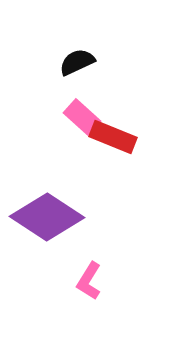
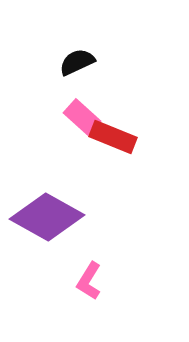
purple diamond: rotated 4 degrees counterclockwise
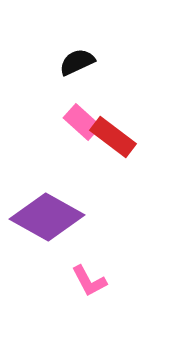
pink rectangle: moved 5 px down
red rectangle: rotated 15 degrees clockwise
pink L-shape: rotated 60 degrees counterclockwise
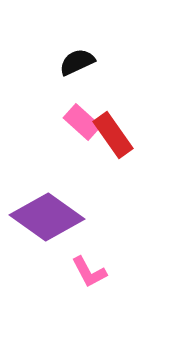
red rectangle: moved 2 px up; rotated 18 degrees clockwise
purple diamond: rotated 6 degrees clockwise
pink L-shape: moved 9 px up
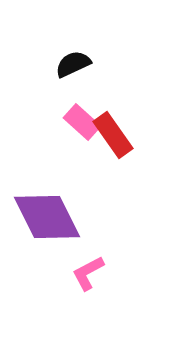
black semicircle: moved 4 px left, 2 px down
purple diamond: rotated 28 degrees clockwise
pink L-shape: moved 1 px left, 1 px down; rotated 90 degrees clockwise
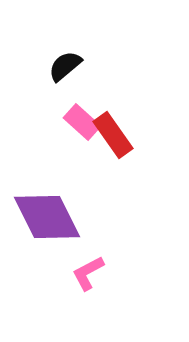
black semicircle: moved 8 px left, 2 px down; rotated 15 degrees counterclockwise
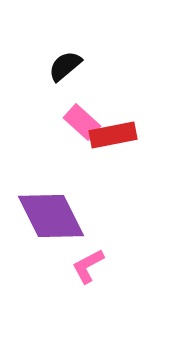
red rectangle: rotated 66 degrees counterclockwise
purple diamond: moved 4 px right, 1 px up
pink L-shape: moved 7 px up
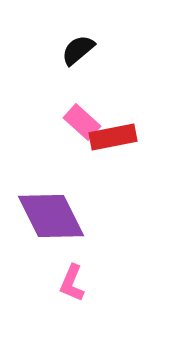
black semicircle: moved 13 px right, 16 px up
red rectangle: moved 2 px down
pink L-shape: moved 16 px left, 17 px down; rotated 39 degrees counterclockwise
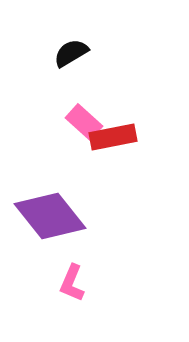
black semicircle: moved 7 px left, 3 px down; rotated 9 degrees clockwise
pink rectangle: moved 2 px right
purple diamond: moved 1 px left; rotated 12 degrees counterclockwise
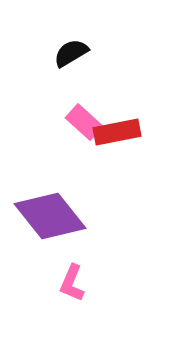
red rectangle: moved 4 px right, 5 px up
